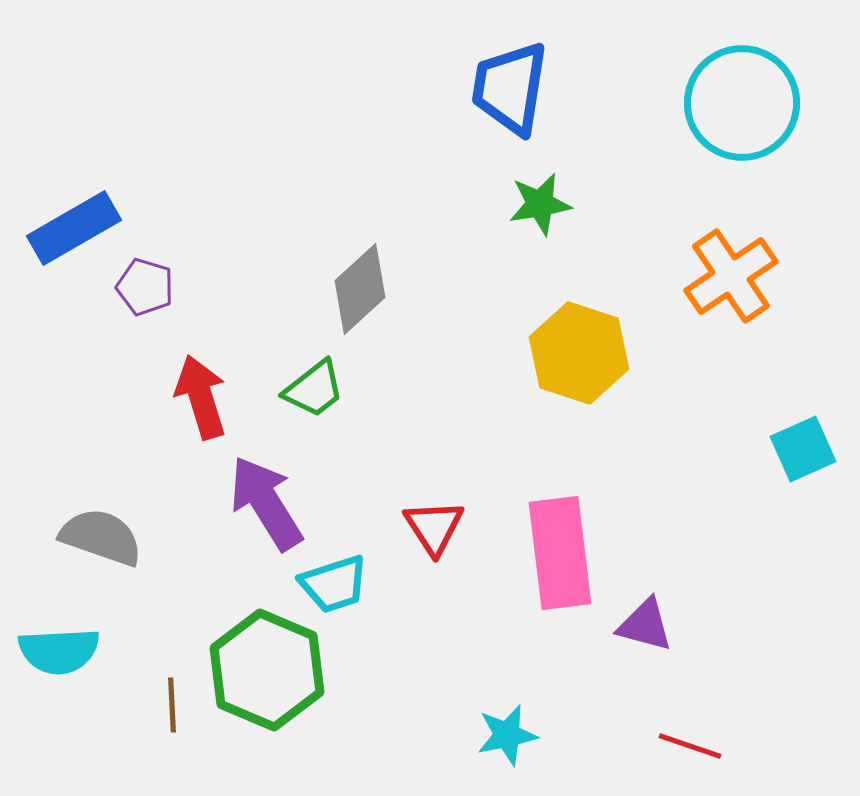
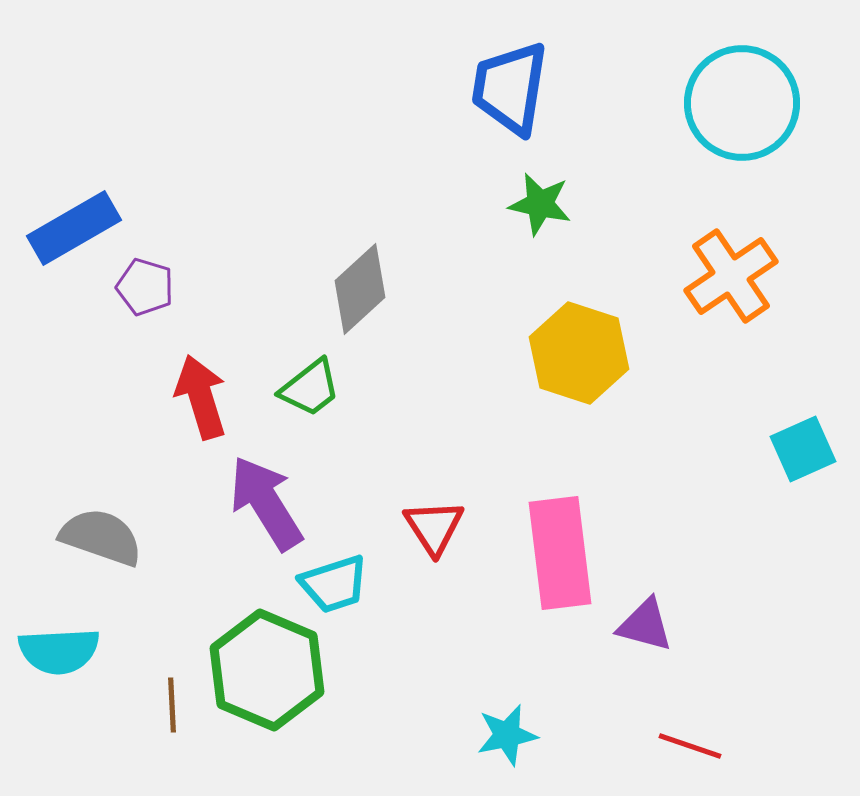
green star: rotated 22 degrees clockwise
green trapezoid: moved 4 px left, 1 px up
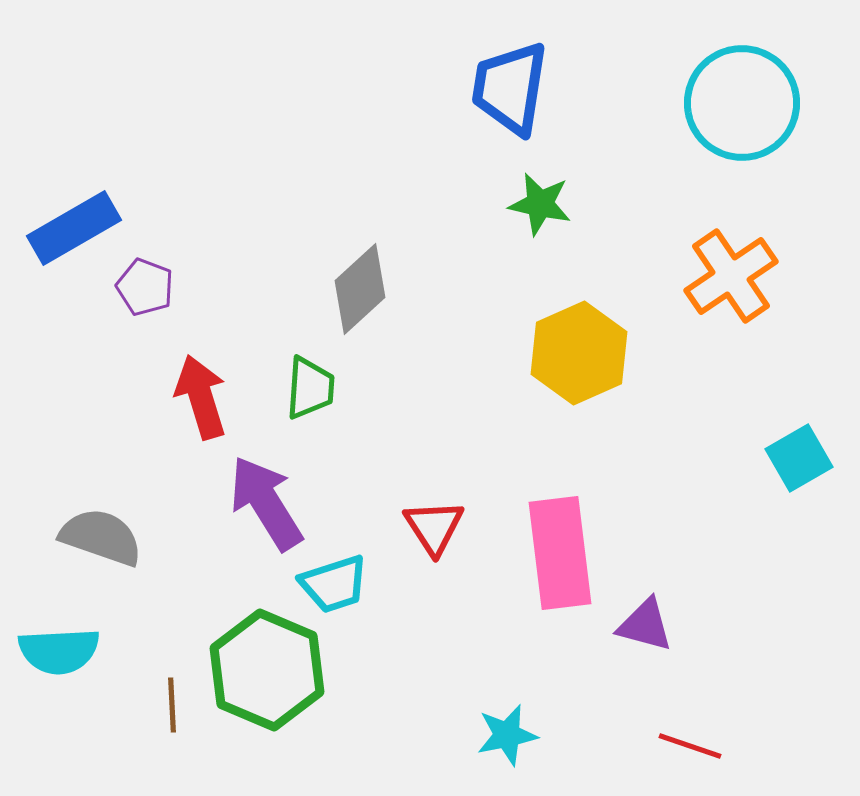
purple pentagon: rotated 4 degrees clockwise
yellow hexagon: rotated 18 degrees clockwise
green trapezoid: rotated 48 degrees counterclockwise
cyan square: moved 4 px left, 9 px down; rotated 6 degrees counterclockwise
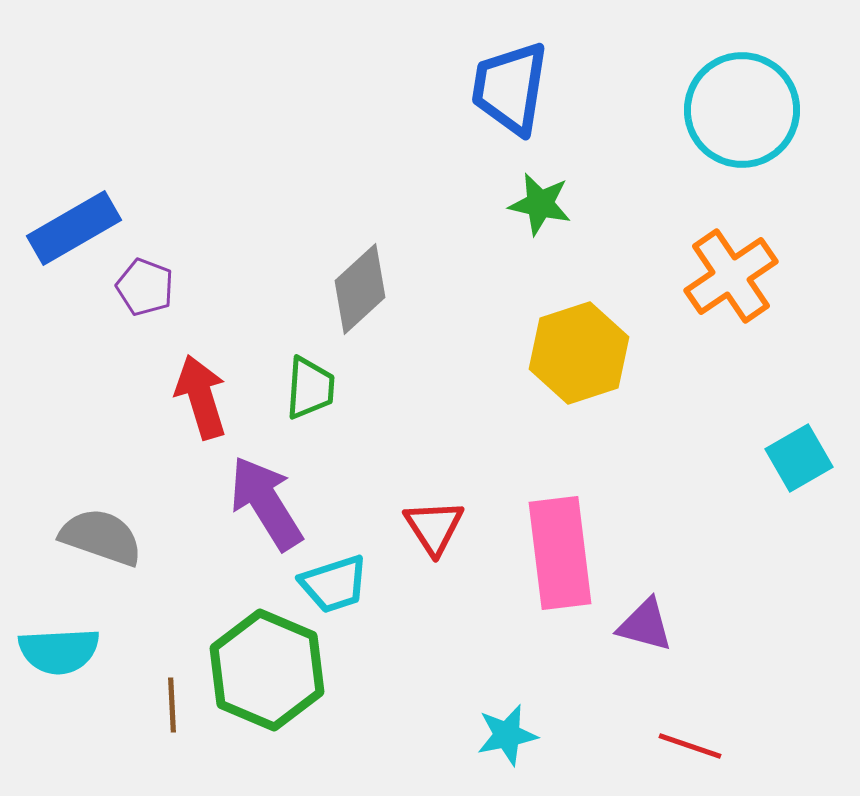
cyan circle: moved 7 px down
yellow hexagon: rotated 6 degrees clockwise
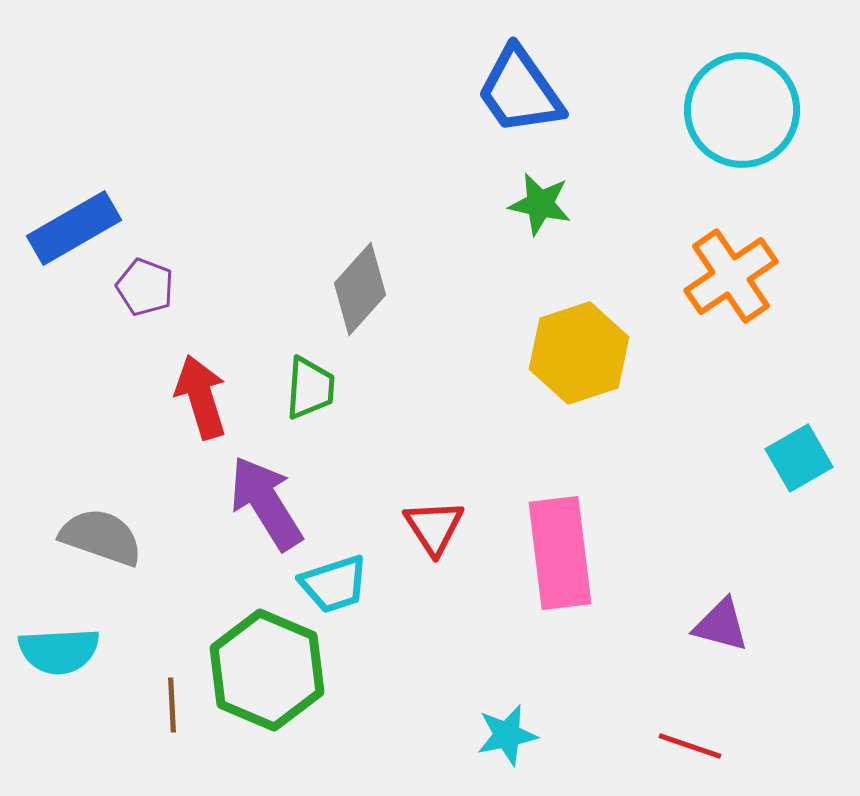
blue trapezoid: moved 10 px right, 3 px down; rotated 44 degrees counterclockwise
gray diamond: rotated 6 degrees counterclockwise
purple triangle: moved 76 px right
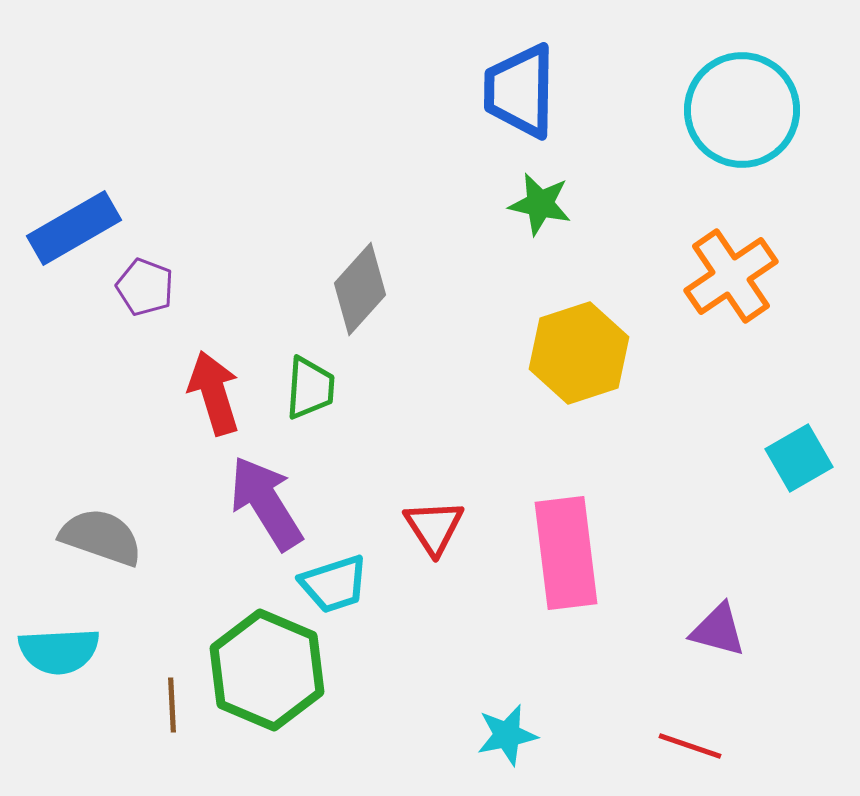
blue trapezoid: rotated 36 degrees clockwise
red arrow: moved 13 px right, 4 px up
pink rectangle: moved 6 px right
purple triangle: moved 3 px left, 5 px down
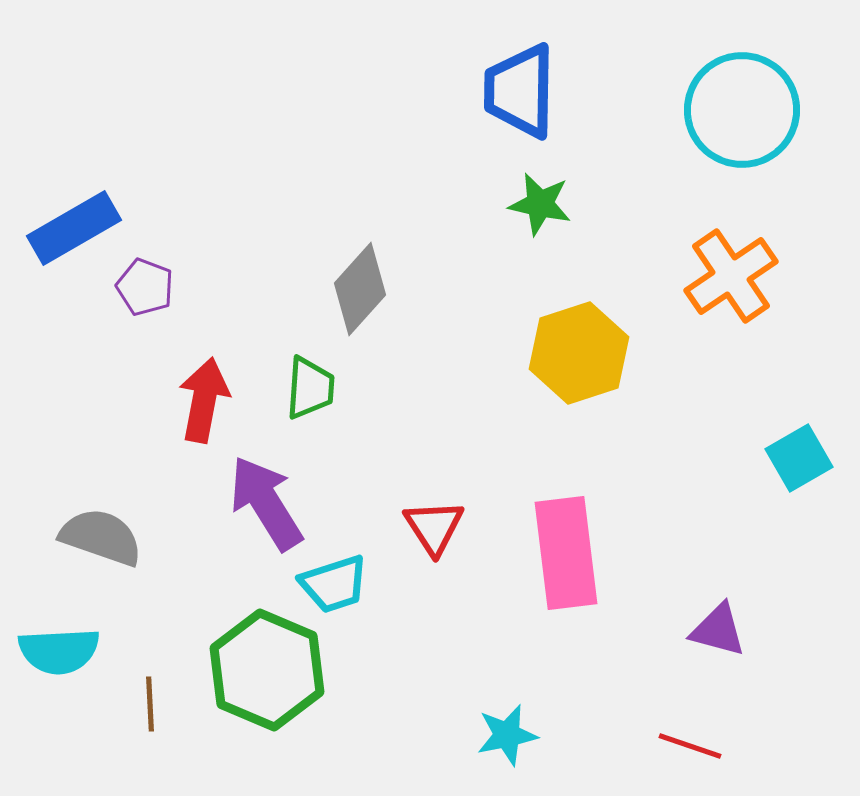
red arrow: moved 10 px left, 7 px down; rotated 28 degrees clockwise
brown line: moved 22 px left, 1 px up
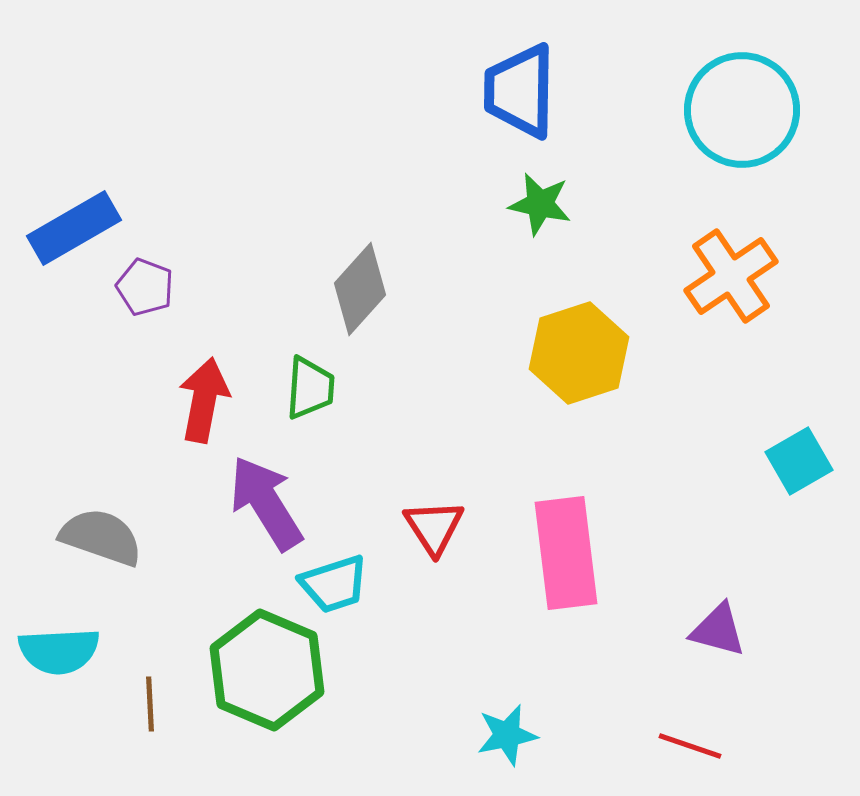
cyan square: moved 3 px down
